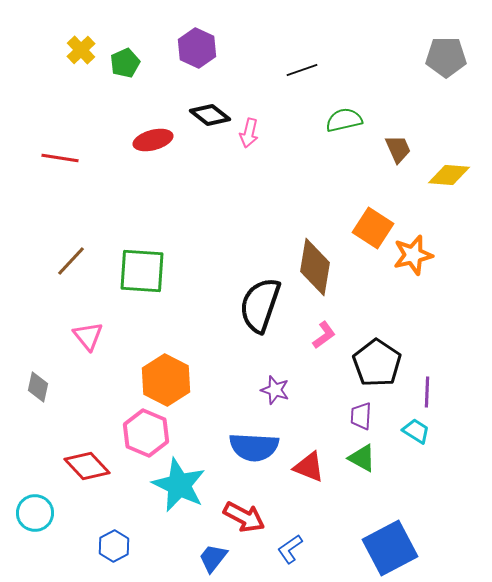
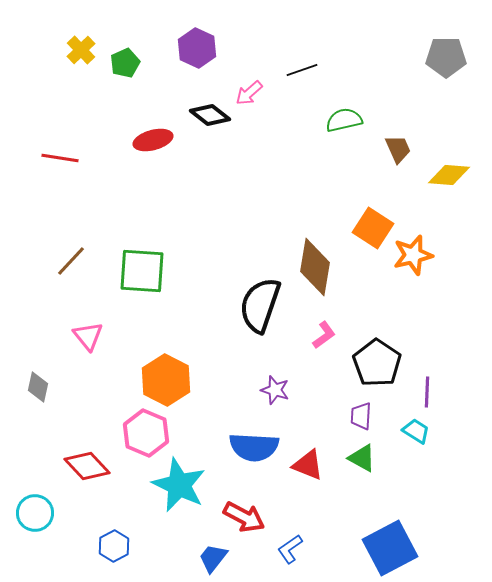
pink arrow: moved 40 px up; rotated 36 degrees clockwise
red triangle: moved 1 px left, 2 px up
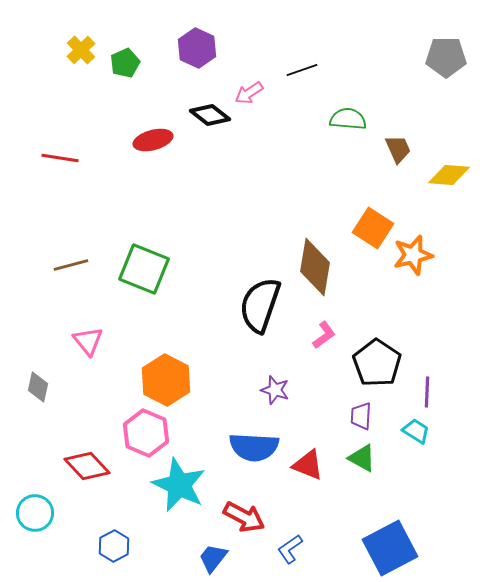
pink arrow: rotated 8 degrees clockwise
green semicircle: moved 4 px right, 1 px up; rotated 18 degrees clockwise
brown line: moved 4 px down; rotated 32 degrees clockwise
green square: moved 2 px right, 2 px up; rotated 18 degrees clockwise
pink triangle: moved 5 px down
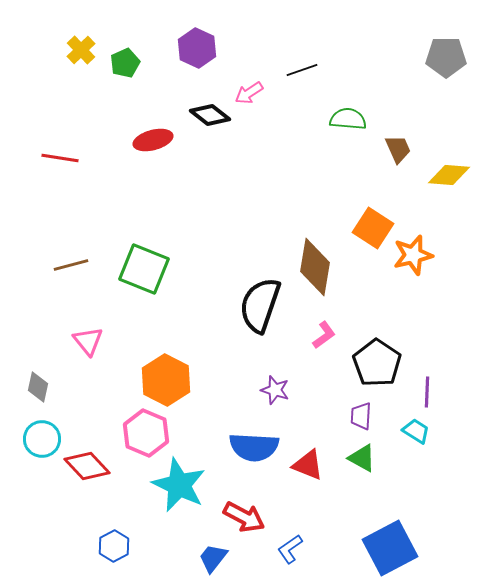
cyan circle: moved 7 px right, 74 px up
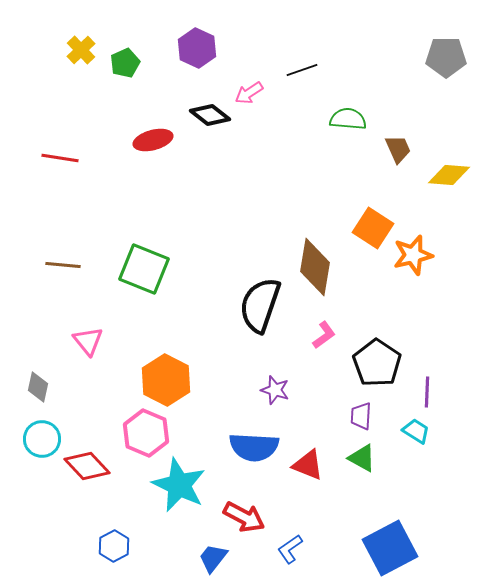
brown line: moved 8 px left; rotated 20 degrees clockwise
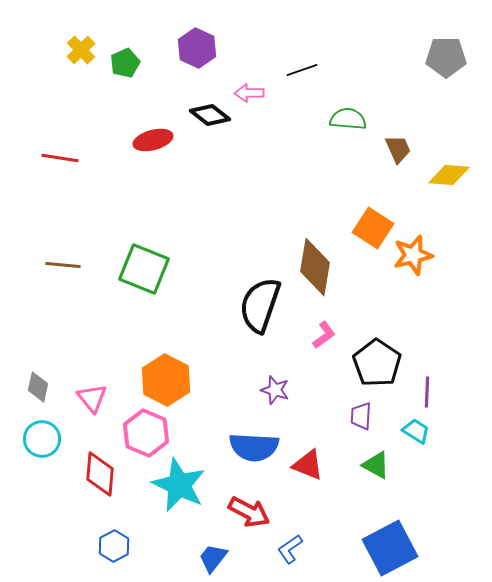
pink arrow: rotated 32 degrees clockwise
pink triangle: moved 4 px right, 57 px down
green triangle: moved 14 px right, 7 px down
red diamond: moved 13 px right, 8 px down; rotated 48 degrees clockwise
red arrow: moved 5 px right, 5 px up
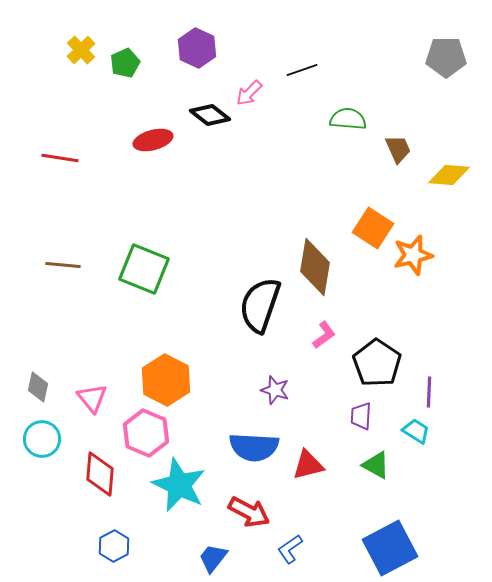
pink arrow: rotated 44 degrees counterclockwise
purple line: moved 2 px right
red triangle: rotated 36 degrees counterclockwise
